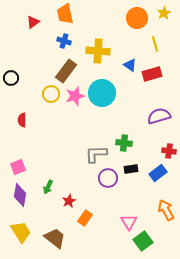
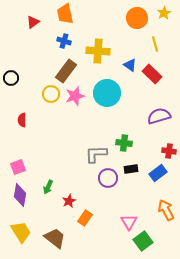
red rectangle: rotated 60 degrees clockwise
cyan circle: moved 5 px right
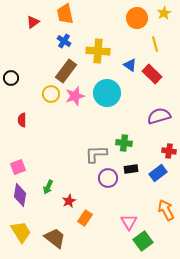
blue cross: rotated 16 degrees clockwise
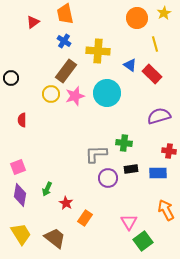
blue rectangle: rotated 36 degrees clockwise
green arrow: moved 1 px left, 2 px down
red star: moved 3 px left, 2 px down; rotated 16 degrees counterclockwise
yellow trapezoid: moved 2 px down
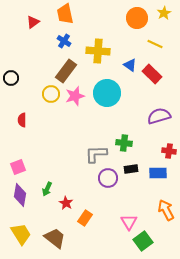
yellow line: rotated 49 degrees counterclockwise
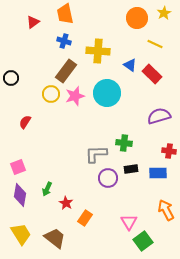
blue cross: rotated 16 degrees counterclockwise
red semicircle: moved 3 px right, 2 px down; rotated 32 degrees clockwise
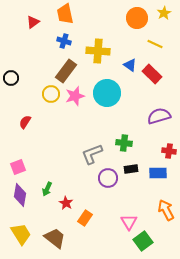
gray L-shape: moved 4 px left; rotated 20 degrees counterclockwise
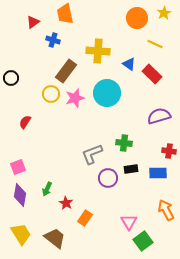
blue cross: moved 11 px left, 1 px up
blue triangle: moved 1 px left, 1 px up
pink star: moved 2 px down
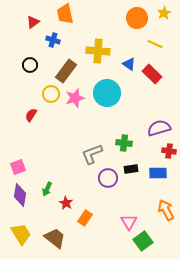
black circle: moved 19 px right, 13 px up
purple semicircle: moved 12 px down
red semicircle: moved 6 px right, 7 px up
